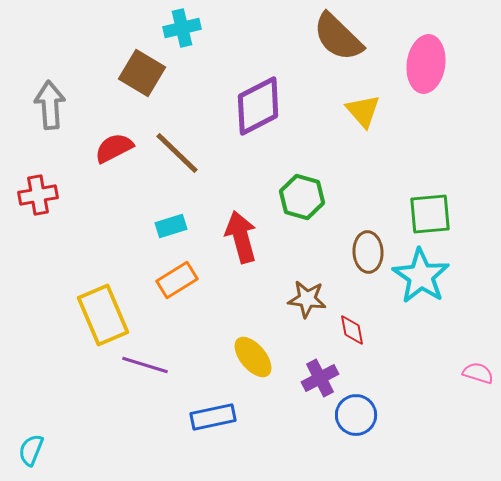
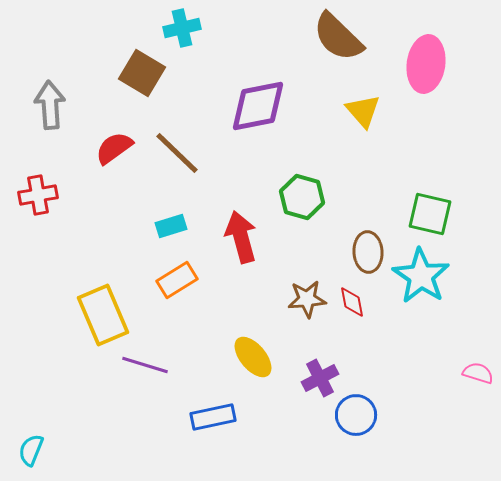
purple diamond: rotated 16 degrees clockwise
red semicircle: rotated 9 degrees counterclockwise
green square: rotated 18 degrees clockwise
brown star: rotated 12 degrees counterclockwise
red diamond: moved 28 px up
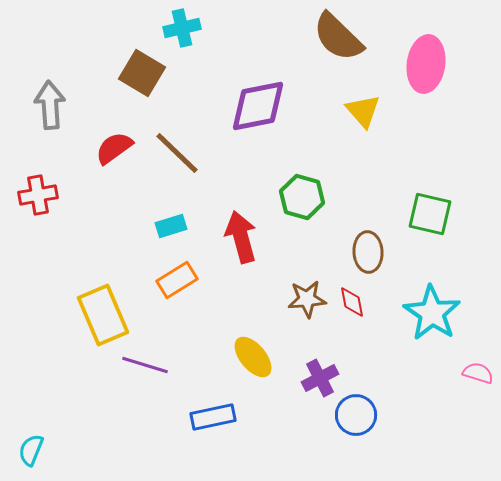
cyan star: moved 11 px right, 37 px down
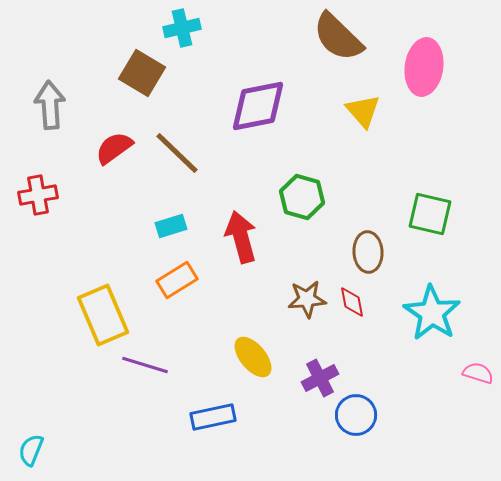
pink ellipse: moved 2 px left, 3 px down
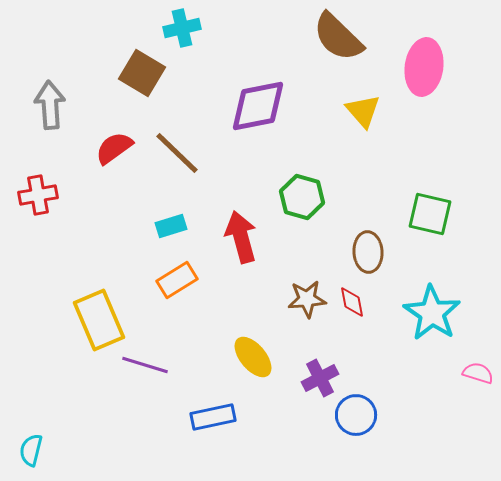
yellow rectangle: moved 4 px left, 5 px down
cyan semicircle: rotated 8 degrees counterclockwise
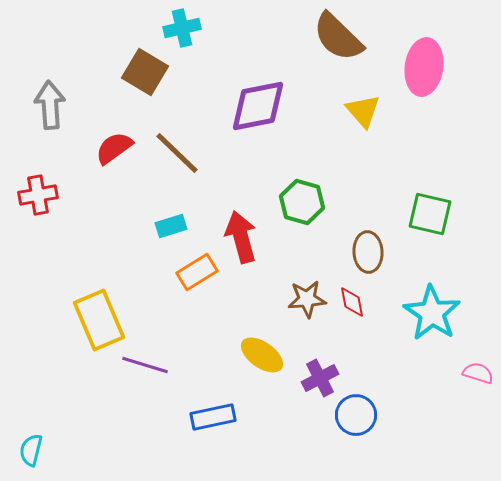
brown square: moved 3 px right, 1 px up
green hexagon: moved 5 px down
orange rectangle: moved 20 px right, 8 px up
yellow ellipse: moved 9 px right, 2 px up; rotated 15 degrees counterclockwise
